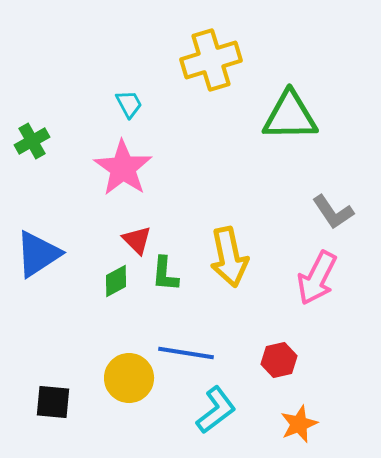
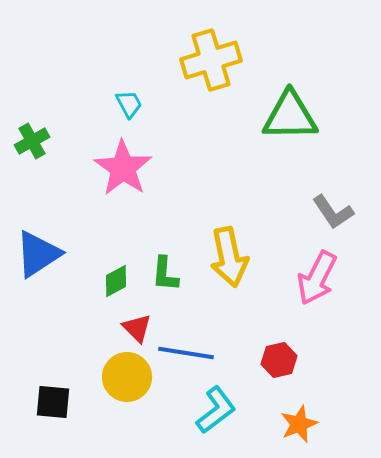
red triangle: moved 88 px down
yellow circle: moved 2 px left, 1 px up
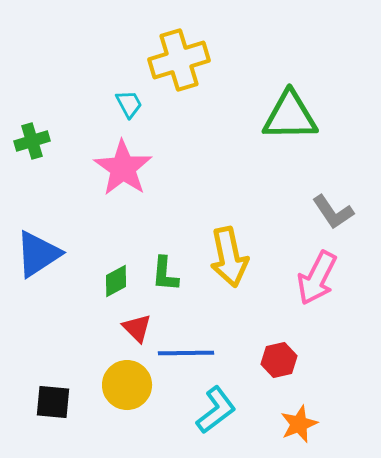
yellow cross: moved 32 px left
green cross: rotated 12 degrees clockwise
blue line: rotated 10 degrees counterclockwise
yellow circle: moved 8 px down
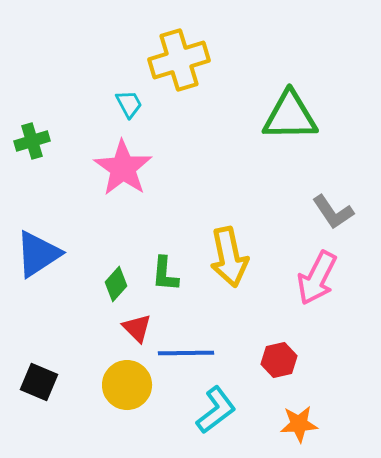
green diamond: moved 3 px down; rotated 20 degrees counterclockwise
black square: moved 14 px left, 20 px up; rotated 18 degrees clockwise
orange star: rotated 18 degrees clockwise
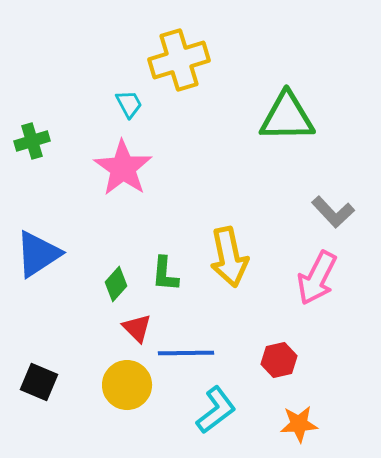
green triangle: moved 3 px left, 1 px down
gray L-shape: rotated 9 degrees counterclockwise
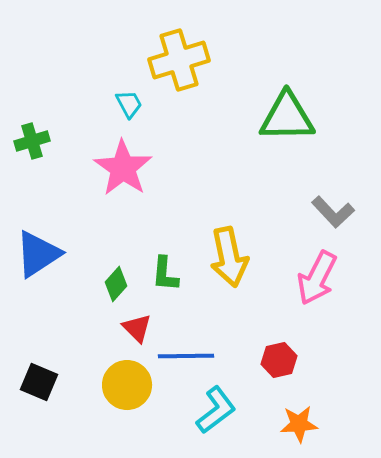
blue line: moved 3 px down
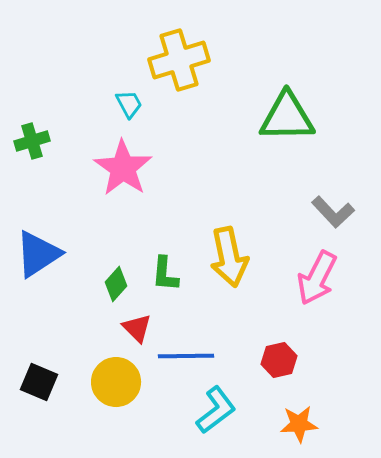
yellow circle: moved 11 px left, 3 px up
